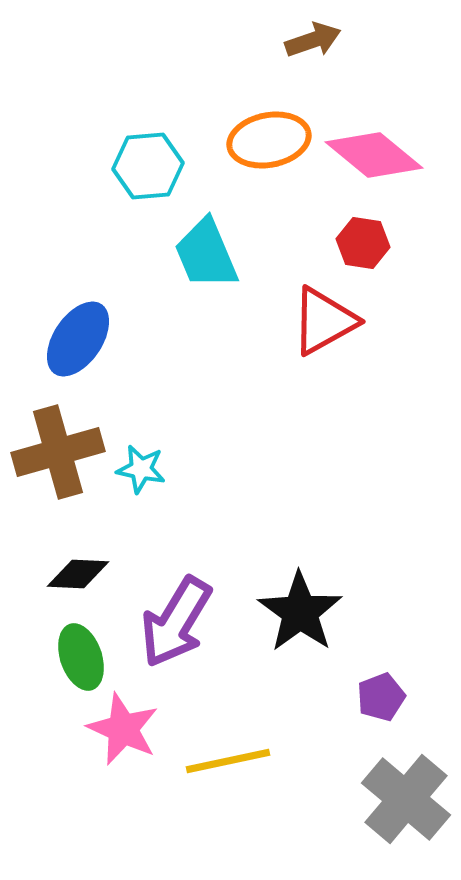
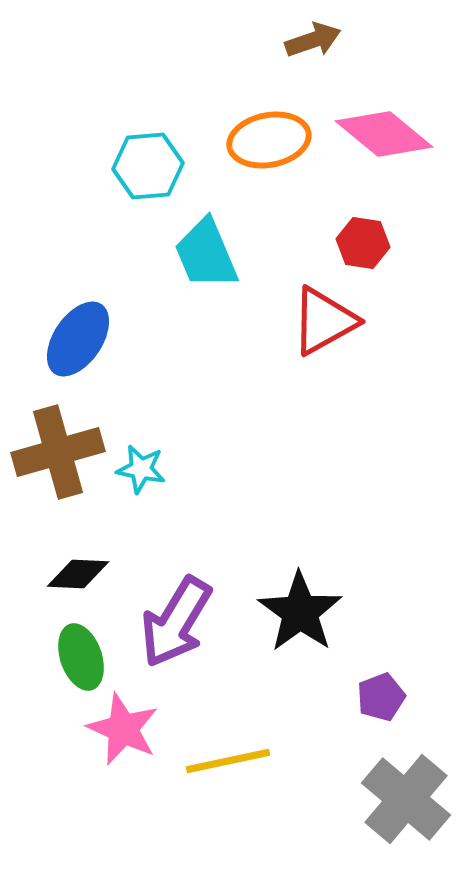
pink diamond: moved 10 px right, 21 px up
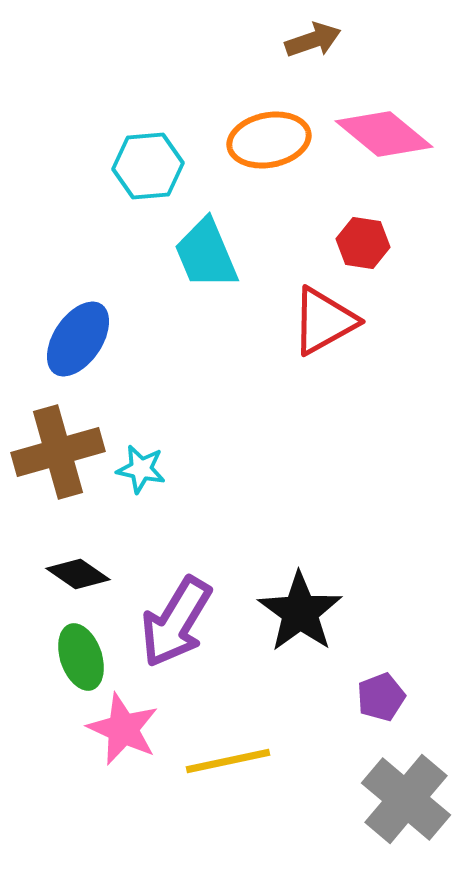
black diamond: rotated 32 degrees clockwise
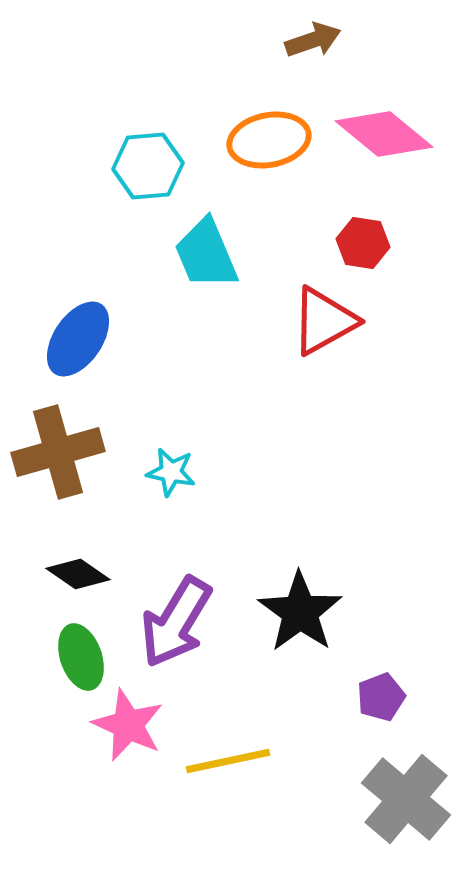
cyan star: moved 30 px right, 3 px down
pink star: moved 5 px right, 4 px up
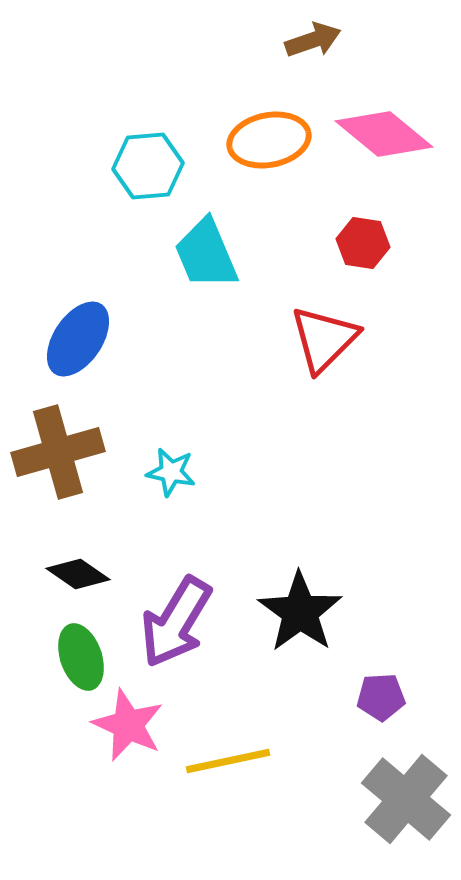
red triangle: moved 18 px down; rotated 16 degrees counterclockwise
purple pentagon: rotated 18 degrees clockwise
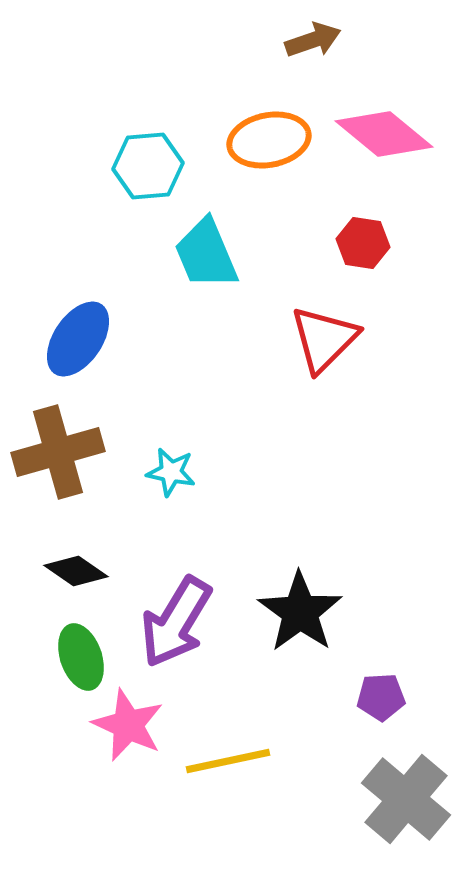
black diamond: moved 2 px left, 3 px up
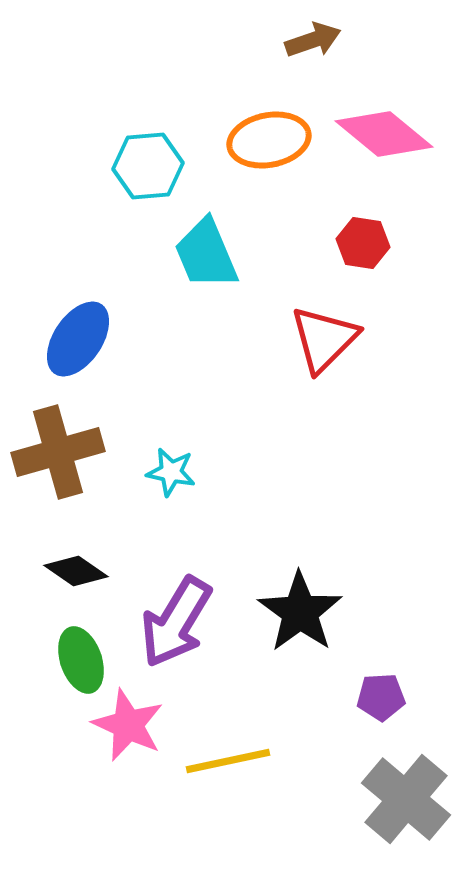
green ellipse: moved 3 px down
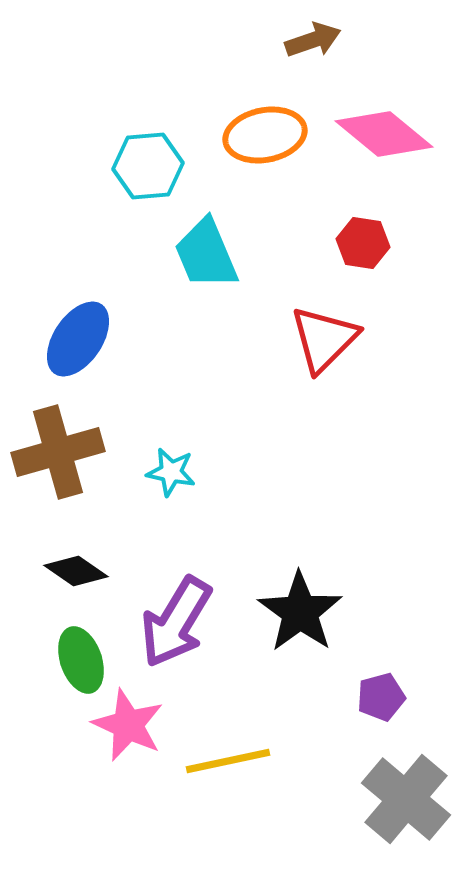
orange ellipse: moved 4 px left, 5 px up
purple pentagon: rotated 12 degrees counterclockwise
